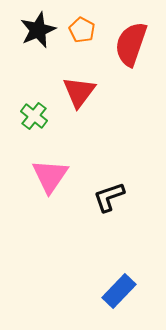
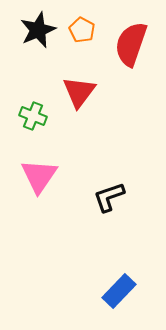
green cross: moved 1 px left; rotated 16 degrees counterclockwise
pink triangle: moved 11 px left
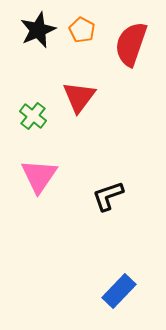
red triangle: moved 5 px down
green cross: rotated 16 degrees clockwise
black L-shape: moved 1 px left, 1 px up
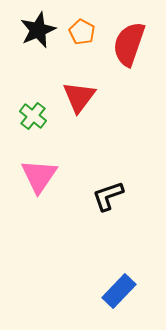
orange pentagon: moved 2 px down
red semicircle: moved 2 px left
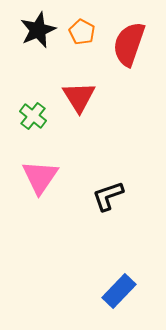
red triangle: rotated 9 degrees counterclockwise
pink triangle: moved 1 px right, 1 px down
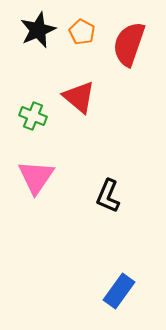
red triangle: rotated 18 degrees counterclockwise
green cross: rotated 16 degrees counterclockwise
pink triangle: moved 4 px left
black L-shape: rotated 48 degrees counterclockwise
blue rectangle: rotated 8 degrees counterclockwise
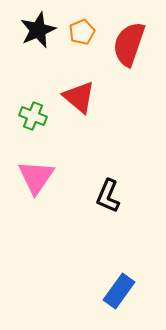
orange pentagon: rotated 20 degrees clockwise
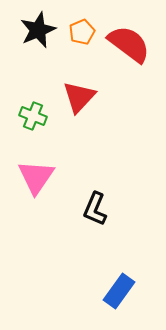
red semicircle: rotated 108 degrees clockwise
red triangle: rotated 33 degrees clockwise
black L-shape: moved 13 px left, 13 px down
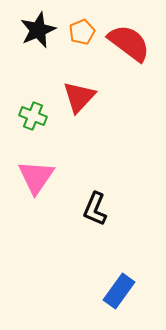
red semicircle: moved 1 px up
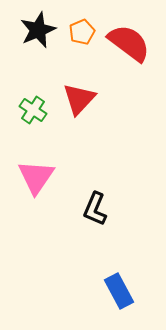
red triangle: moved 2 px down
green cross: moved 6 px up; rotated 12 degrees clockwise
blue rectangle: rotated 64 degrees counterclockwise
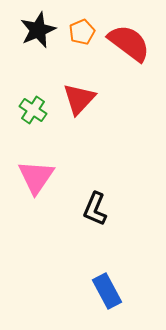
blue rectangle: moved 12 px left
